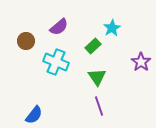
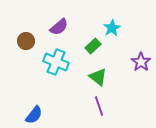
green triangle: moved 1 px right; rotated 18 degrees counterclockwise
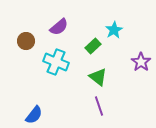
cyan star: moved 2 px right, 2 px down
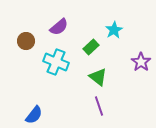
green rectangle: moved 2 px left, 1 px down
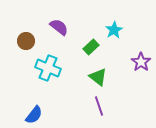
purple semicircle: rotated 102 degrees counterclockwise
cyan cross: moved 8 px left, 6 px down
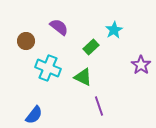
purple star: moved 3 px down
green triangle: moved 15 px left; rotated 12 degrees counterclockwise
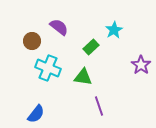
brown circle: moved 6 px right
green triangle: rotated 18 degrees counterclockwise
blue semicircle: moved 2 px right, 1 px up
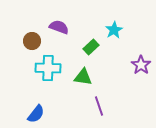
purple semicircle: rotated 18 degrees counterclockwise
cyan cross: rotated 20 degrees counterclockwise
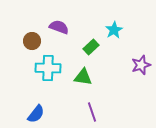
purple star: rotated 18 degrees clockwise
purple line: moved 7 px left, 6 px down
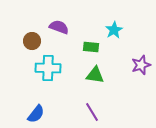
green rectangle: rotated 49 degrees clockwise
green triangle: moved 12 px right, 2 px up
purple line: rotated 12 degrees counterclockwise
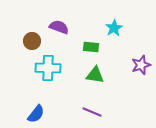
cyan star: moved 2 px up
purple line: rotated 36 degrees counterclockwise
